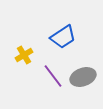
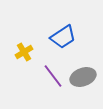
yellow cross: moved 3 px up
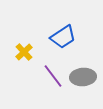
yellow cross: rotated 12 degrees counterclockwise
gray ellipse: rotated 15 degrees clockwise
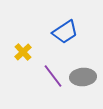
blue trapezoid: moved 2 px right, 5 px up
yellow cross: moved 1 px left
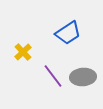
blue trapezoid: moved 3 px right, 1 px down
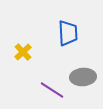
blue trapezoid: rotated 60 degrees counterclockwise
purple line: moved 1 px left, 14 px down; rotated 20 degrees counterclockwise
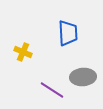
yellow cross: rotated 24 degrees counterclockwise
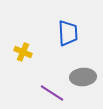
purple line: moved 3 px down
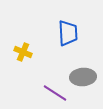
purple line: moved 3 px right
